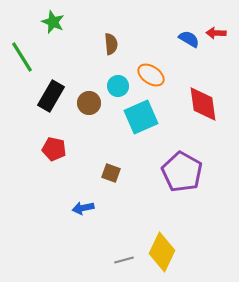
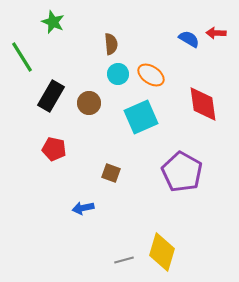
cyan circle: moved 12 px up
yellow diamond: rotated 9 degrees counterclockwise
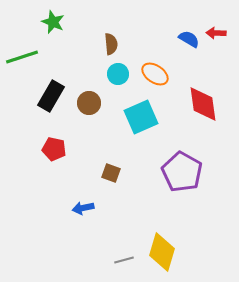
green line: rotated 76 degrees counterclockwise
orange ellipse: moved 4 px right, 1 px up
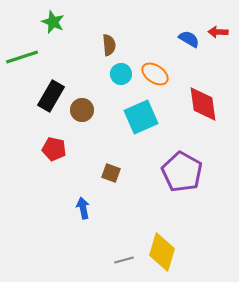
red arrow: moved 2 px right, 1 px up
brown semicircle: moved 2 px left, 1 px down
cyan circle: moved 3 px right
brown circle: moved 7 px left, 7 px down
blue arrow: rotated 90 degrees clockwise
